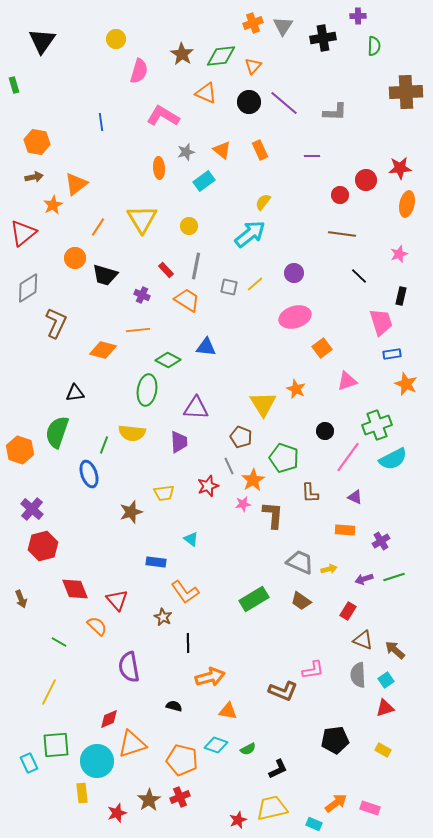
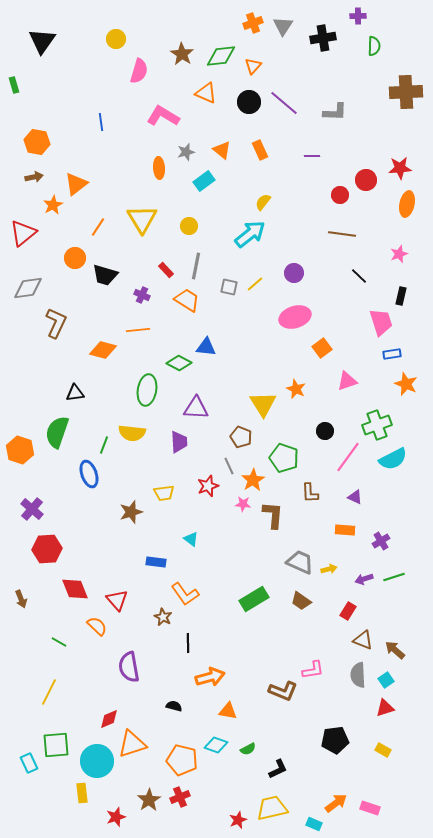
gray diamond at (28, 288): rotated 24 degrees clockwise
green diamond at (168, 360): moved 11 px right, 3 px down
pink star at (243, 504): rotated 14 degrees clockwise
red hexagon at (43, 546): moved 4 px right, 3 px down; rotated 12 degrees clockwise
orange L-shape at (185, 592): moved 2 px down
red star at (117, 813): moved 1 px left, 4 px down
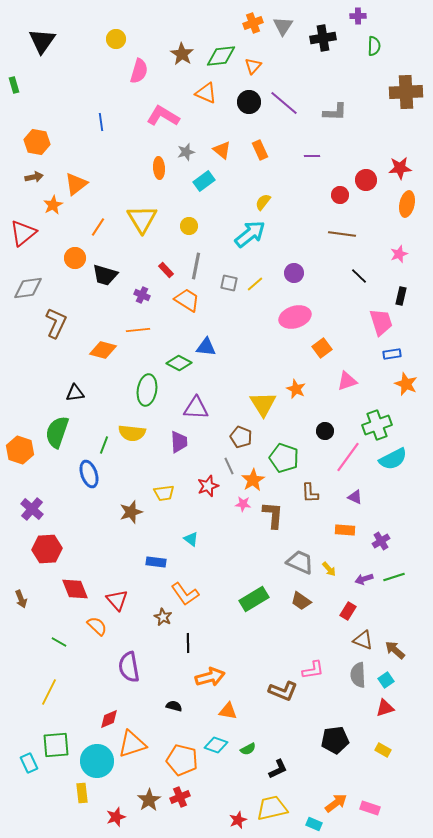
gray square at (229, 287): moved 4 px up
yellow arrow at (329, 569): rotated 63 degrees clockwise
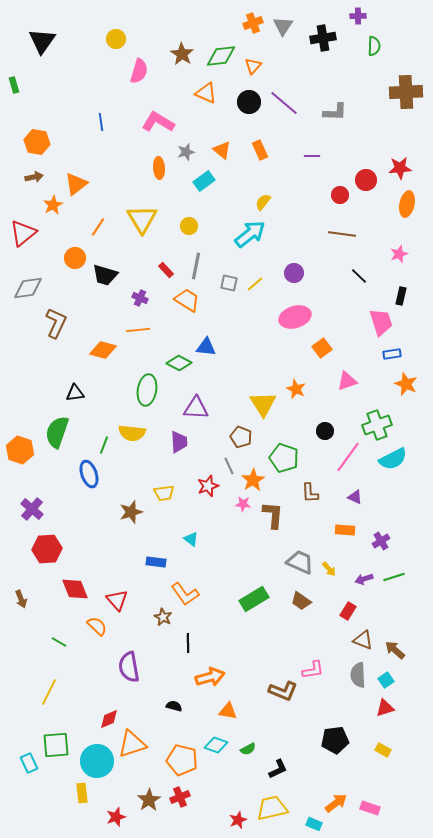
pink L-shape at (163, 116): moved 5 px left, 6 px down
purple cross at (142, 295): moved 2 px left, 3 px down
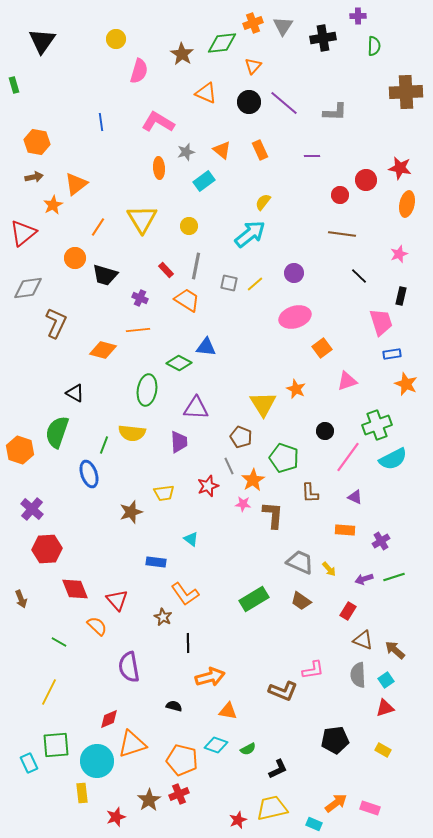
green diamond at (221, 56): moved 1 px right, 13 px up
red star at (400, 168): rotated 15 degrees clockwise
black triangle at (75, 393): rotated 36 degrees clockwise
red cross at (180, 797): moved 1 px left, 3 px up
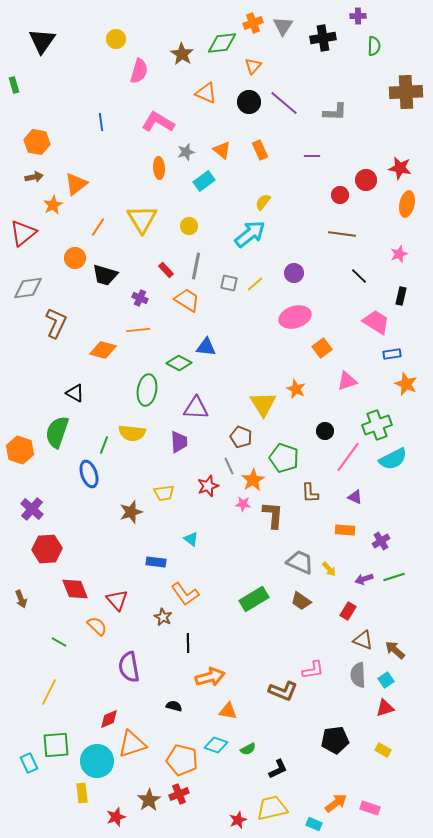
pink trapezoid at (381, 322): moved 5 px left; rotated 40 degrees counterclockwise
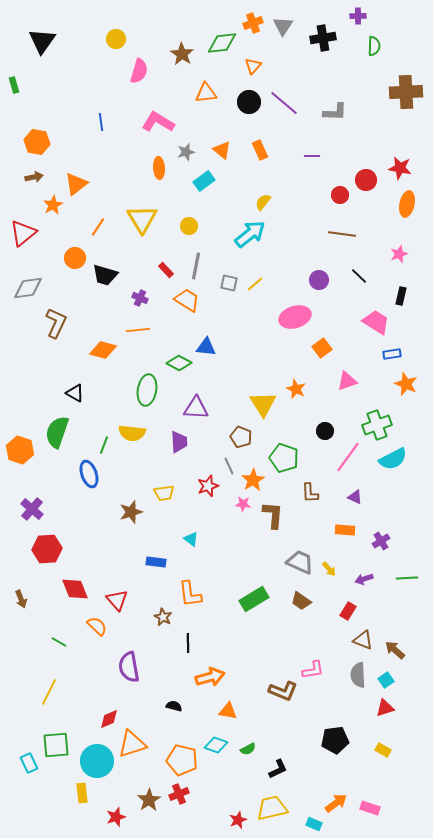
orange triangle at (206, 93): rotated 30 degrees counterclockwise
purple circle at (294, 273): moved 25 px right, 7 px down
green line at (394, 577): moved 13 px right, 1 px down; rotated 15 degrees clockwise
orange L-shape at (185, 594): moved 5 px right; rotated 28 degrees clockwise
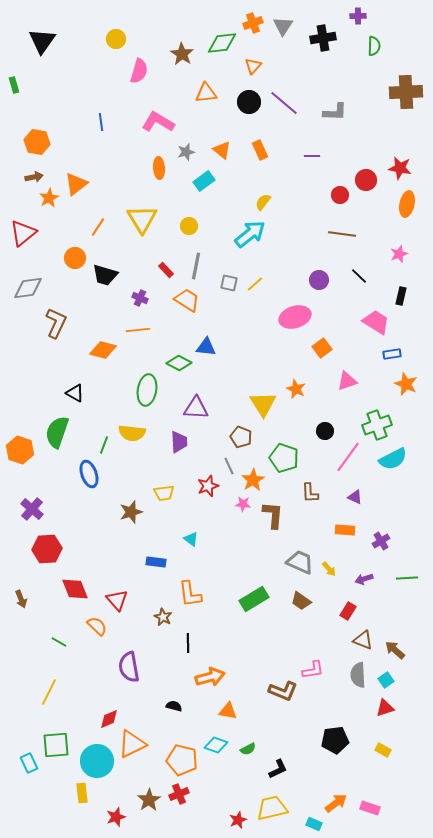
orange star at (53, 205): moved 4 px left, 7 px up
orange triangle at (132, 744): rotated 8 degrees counterclockwise
